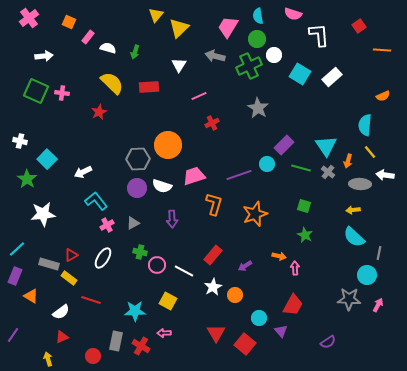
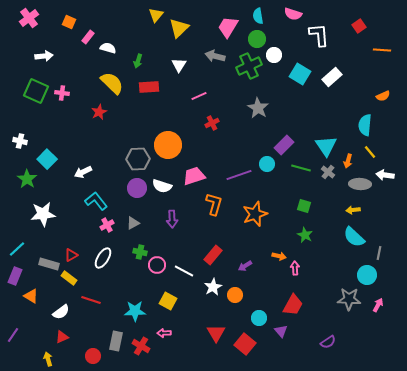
green arrow at (135, 52): moved 3 px right, 9 px down
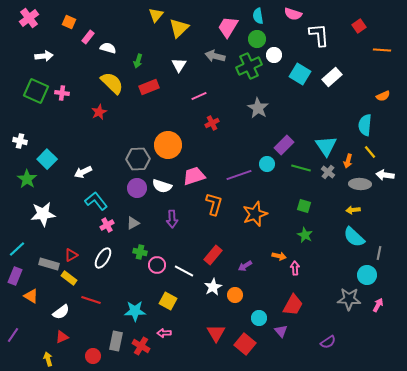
red rectangle at (149, 87): rotated 18 degrees counterclockwise
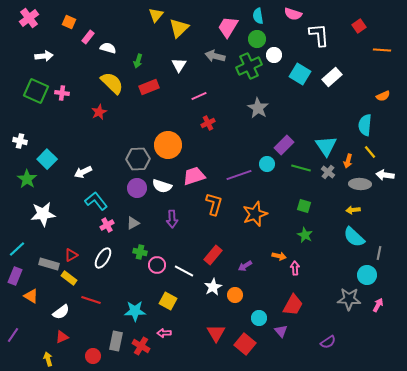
red cross at (212, 123): moved 4 px left
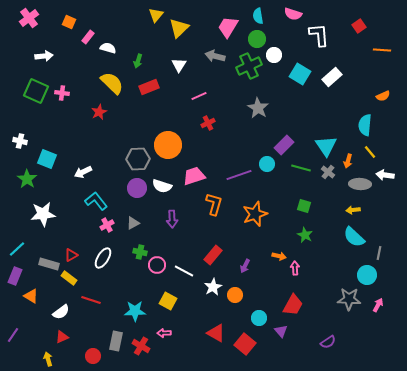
cyan square at (47, 159): rotated 24 degrees counterclockwise
purple arrow at (245, 266): rotated 32 degrees counterclockwise
red triangle at (216, 333): rotated 30 degrees counterclockwise
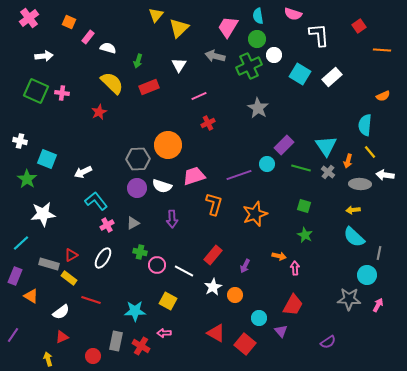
cyan line at (17, 249): moved 4 px right, 6 px up
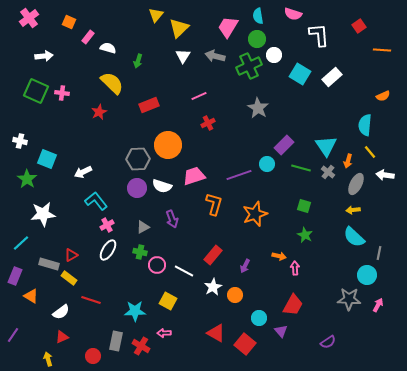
white triangle at (179, 65): moved 4 px right, 9 px up
red rectangle at (149, 87): moved 18 px down
gray ellipse at (360, 184): moved 4 px left; rotated 65 degrees counterclockwise
purple arrow at (172, 219): rotated 18 degrees counterclockwise
gray triangle at (133, 223): moved 10 px right, 4 px down
white ellipse at (103, 258): moved 5 px right, 8 px up
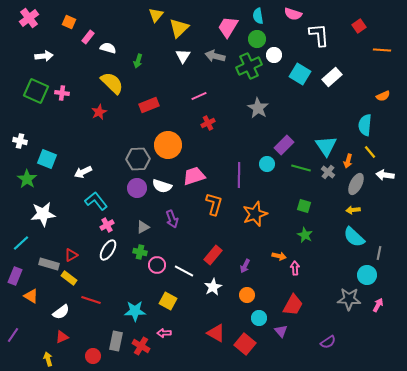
purple line at (239, 175): rotated 70 degrees counterclockwise
orange circle at (235, 295): moved 12 px right
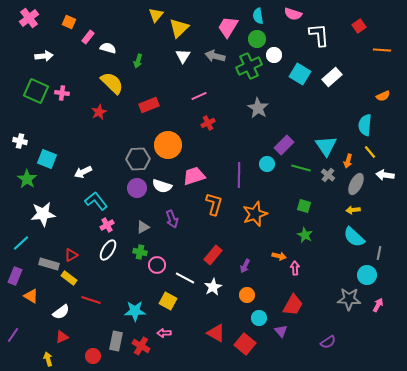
gray cross at (328, 172): moved 3 px down
white line at (184, 271): moved 1 px right, 7 px down
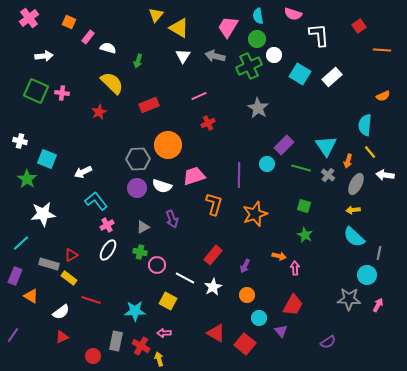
yellow triangle at (179, 28): rotated 45 degrees counterclockwise
yellow arrow at (48, 359): moved 111 px right
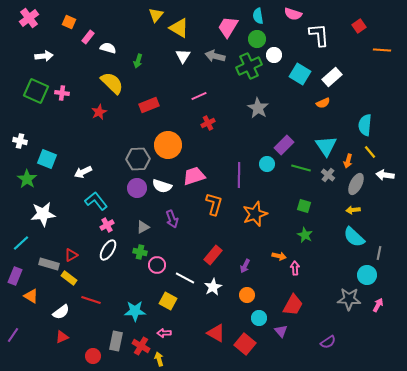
orange semicircle at (383, 96): moved 60 px left, 7 px down
